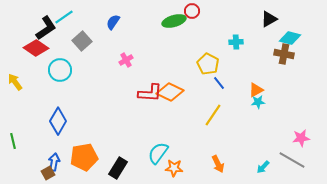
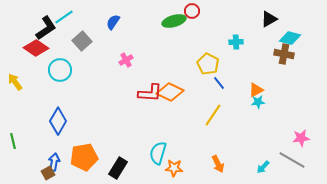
cyan semicircle: rotated 20 degrees counterclockwise
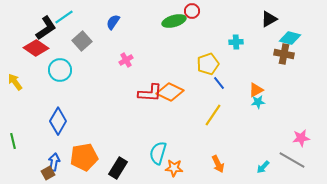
yellow pentagon: rotated 25 degrees clockwise
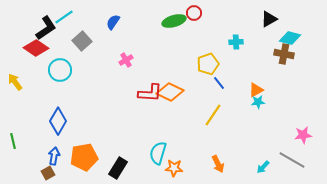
red circle: moved 2 px right, 2 px down
pink star: moved 2 px right, 3 px up
blue arrow: moved 6 px up
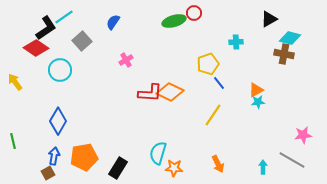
cyan arrow: rotated 136 degrees clockwise
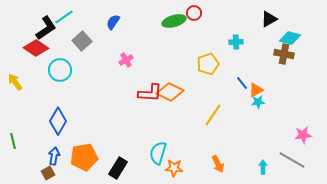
blue line: moved 23 px right
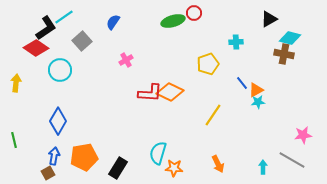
green ellipse: moved 1 px left
yellow arrow: moved 1 px right, 1 px down; rotated 42 degrees clockwise
green line: moved 1 px right, 1 px up
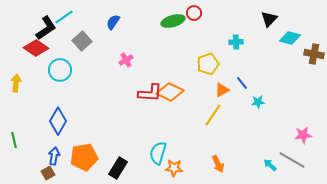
black triangle: rotated 18 degrees counterclockwise
brown cross: moved 30 px right
orange triangle: moved 34 px left
cyan arrow: moved 7 px right, 2 px up; rotated 48 degrees counterclockwise
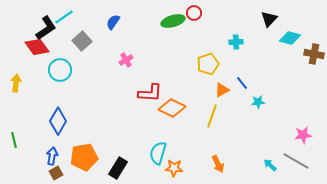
red diamond: moved 1 px right, 1 px up; rotated 20 degrees clockwise
orange diamond: moved 2 px right, 16 px down
yellow line: moved 1 px left, 1 px down; rotated 15 degrees counterclockwise
blue arrow: moved 2 px left
gray line: moved 4 px right, 1 px down
brown square: moved 8 px right
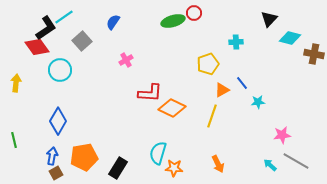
pink star: moved 21 px left
